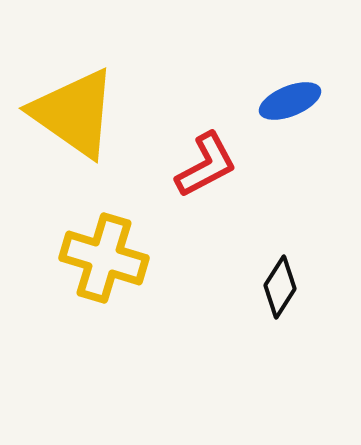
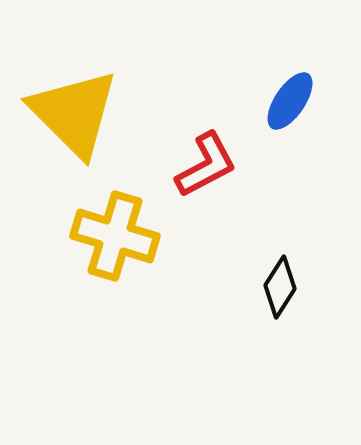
blue ellipse: rotated 34 degrees counterclockwise
yellow triangle: rotated 10 degrees clockwise
yellow cross: moved 11 px right, 22 px up
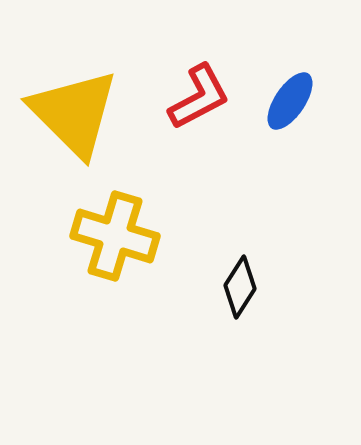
red L-shape: moved 7 px left, 68 px up
black diamond: moved 40 px left
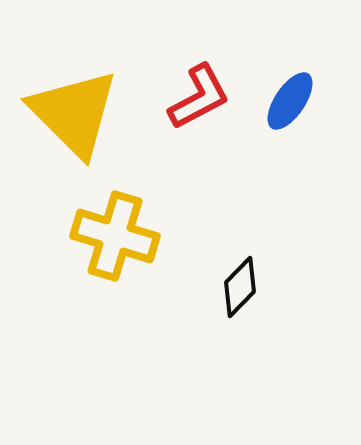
black diamond: rotated 12 degrees clockwise
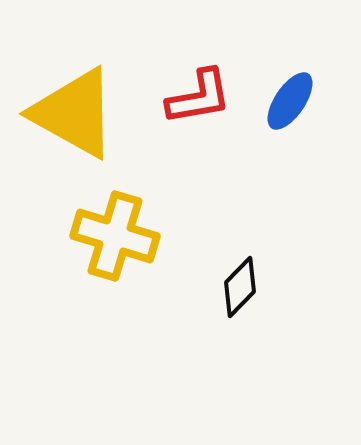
red L-shape: rotated 18 degrees clockwise
yellow triangle: rotated 16 degrees counterclockwise
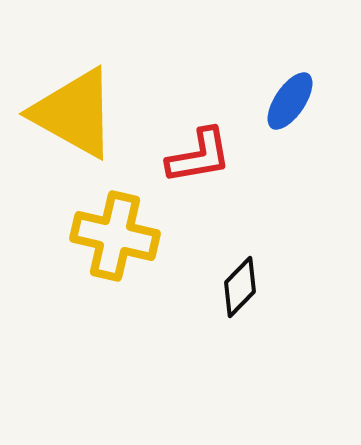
red L-shape: moved 59 px down
yellow cross: rotated 4 degrees counterclockwise
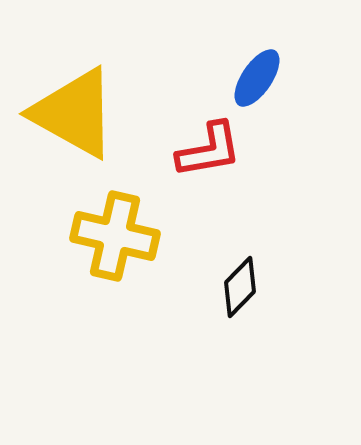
blue ellipse: moved 33 px left, 23 px up
red L-shape: moved 10 px right, 6 px up
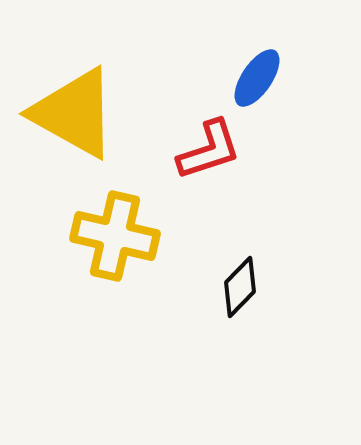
red L-shape: rotated 8 degrees counterclockwise
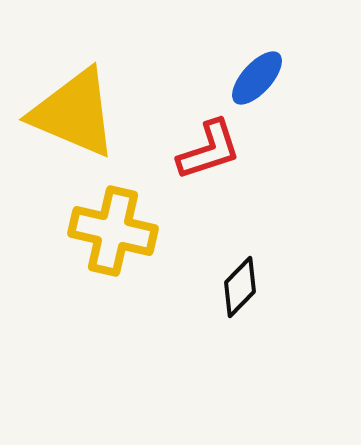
blue ellipse: rotated 8 degrees clockwise
yellow triangle: rotated 6 degrees counterclockwise
yellow cross: moved 2 px left, 5 px up
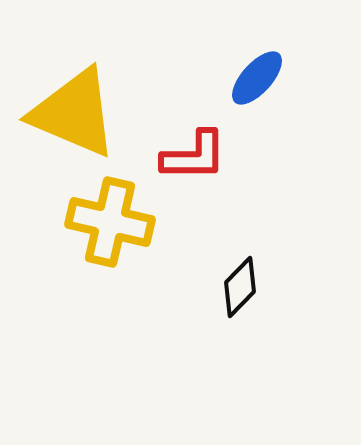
red L-shape: moved 15 px left, 6 px down; rotated 18 degrees clockwise
yellow cross: moved 3 px left, 9 px up
